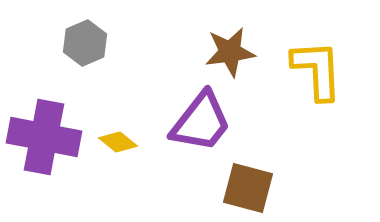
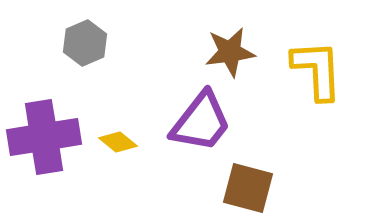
purple cross: rotated 20 degrees counterclockwise
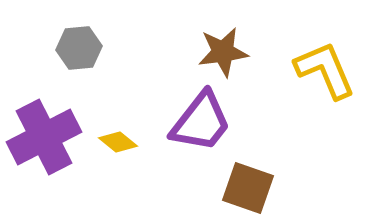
gray hexagon: moved 6 px left, 5 px down; rotated 18 degrees clockwise
brown star: moved 7 px left
yellow L-shape: moved 8 px right; rotated 20 degrees counterclockwise
purple cross: rotated 18 degrees counterclockwise
brown square: rotated 4 degrees clockwise
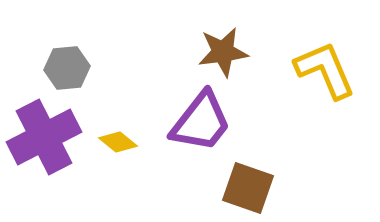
gray hexagon: moved 12 px left, 20 px down
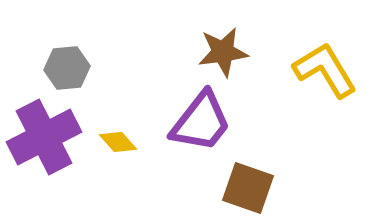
yellow L-shape: rotated 8 degrees counterclockwise
yellow diamond: rotated 9 degrees clockwise
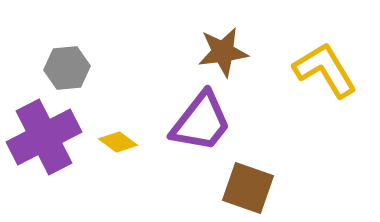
yellow diamond: rotated 12 degrees counterclockwise
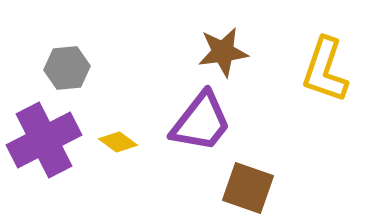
yellow L-shape: rotated 130 degrees counterclockwise
purple cross: moved 3 px down
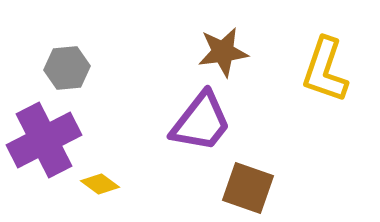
yellow diamond: moved 18 px left, 42 px down
